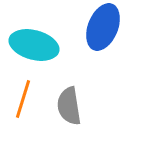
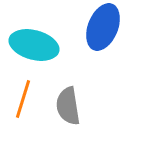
gray semicircle: moved 1 px left
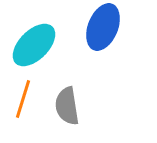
cyan ellipse: rotated 60 degrees counterclockwise
gray semicircle: moved 1 px left
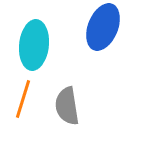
cyan ellipse: rotated 39 degrees counterclockwise
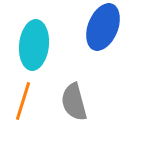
orange line: moved 2 px down
gray semicircle: moved 7 px right, 4 px up; rotated 6 degrees counterclockwise
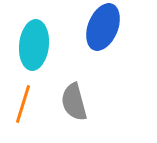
orange line: moved 3 px down
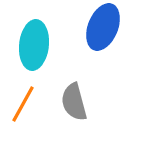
orange line: rotated 12 degrees clockwise
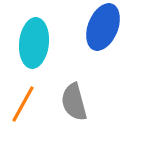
cyan ellipse: moved 2 px up
